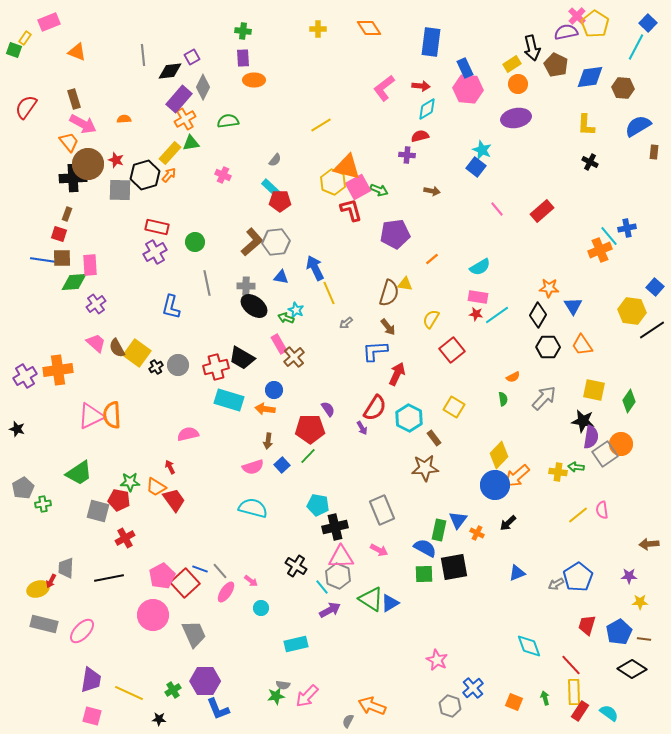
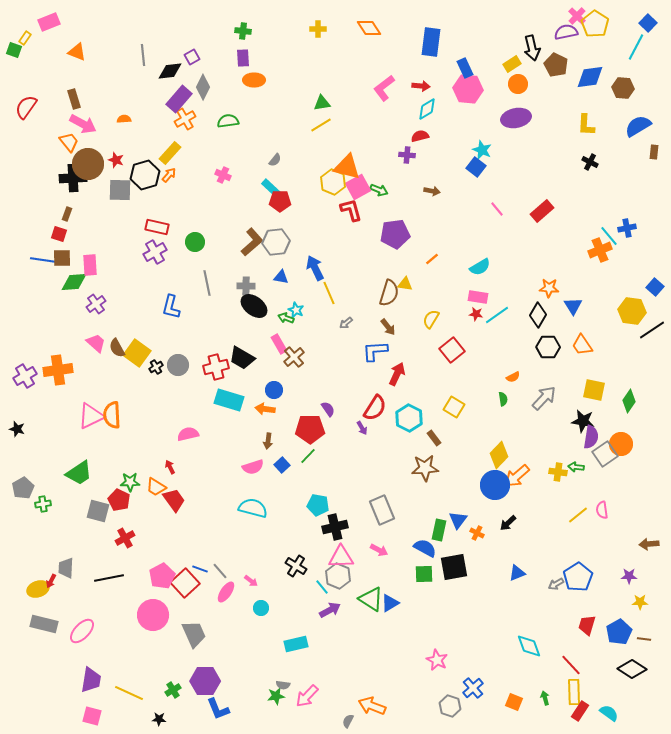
green triangle at (191, 143): moved 131 px right, 40 px up
red pentagon at (119, 500): rotated 15 degrees clockwise
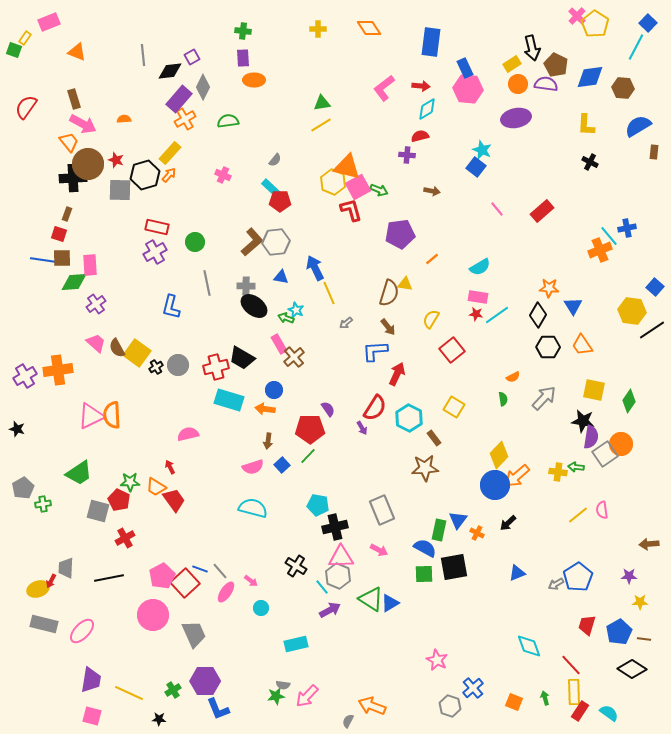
purple semicircle at (566, 32): moved 20 px left, 52 px down; rotated 20 degrees clockwise
purple pentagon at (395, 234): moved 5 px right
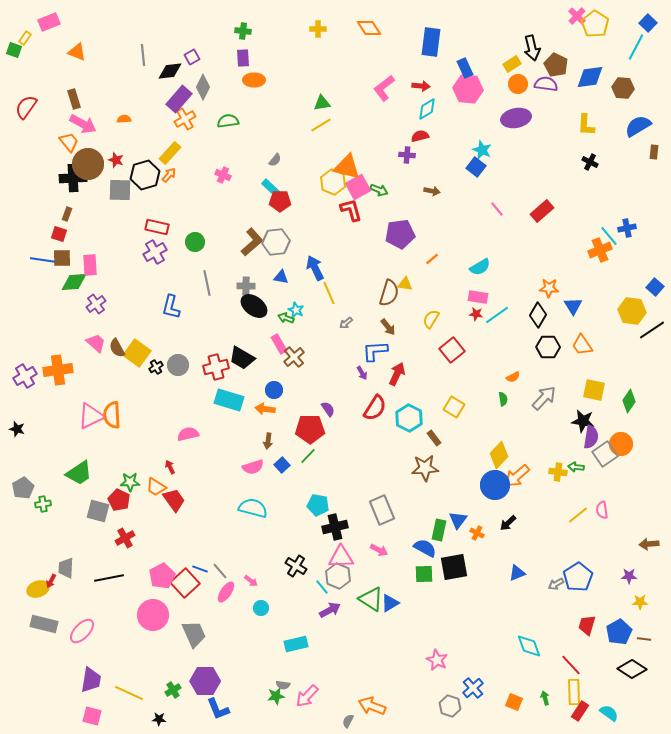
purple arrow at (362, 428): moved 55 px up
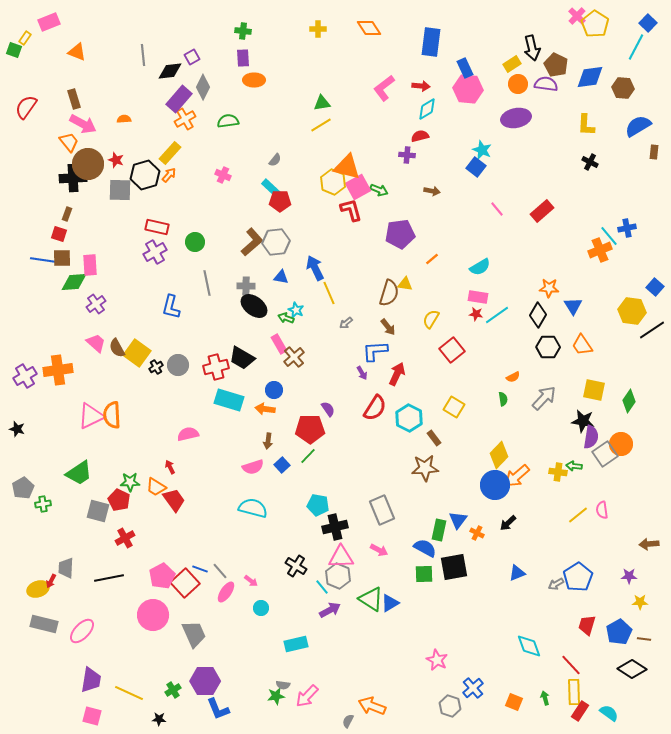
green arrow at (576, 467): moved 2 px left, 1 px up
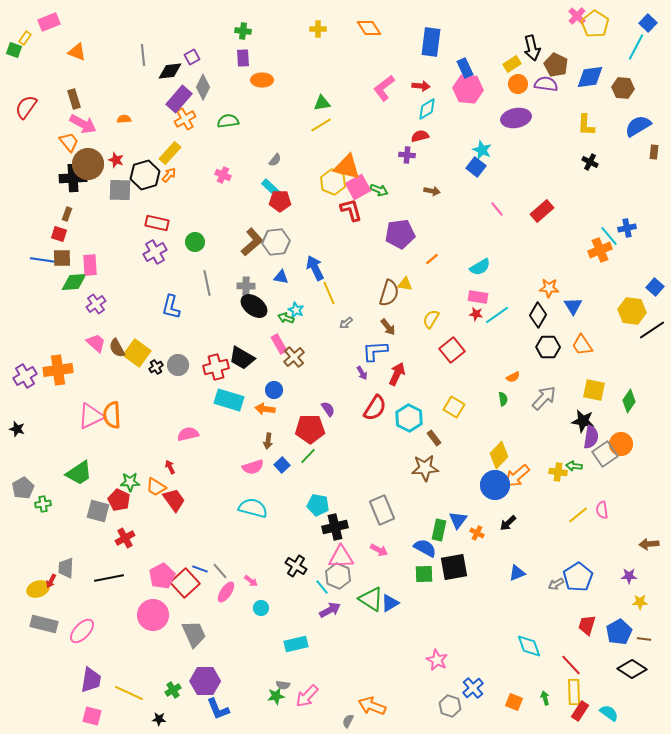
orange ellipse at (254, 80): moved 8 px right
red rectangle at (157, 227): moved 4 px up
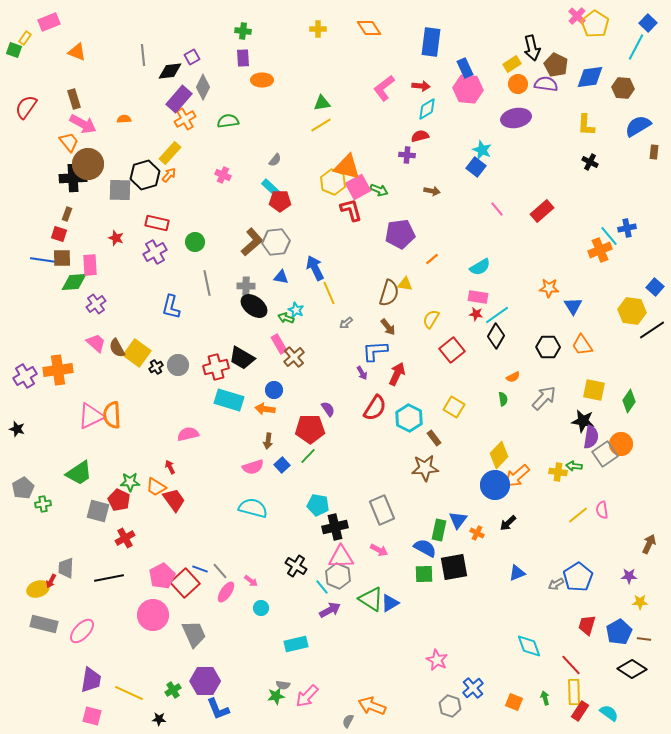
red star at (116, 160): moved 78 px down
black diamond at (538, 315): moved 42 px left, 21 px down
brown arrow at (649, 544): rotated 120 degrees clockwise
